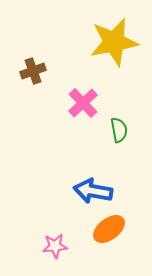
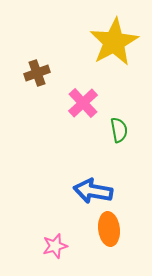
yellow star: rotated 18 degrees counterclockwise
brown cross: moved 4 px right, 2 px down
orange ellipse: rotated 60 degrees counterclockwise
pink star: rotated 10 degrees counterclockwise
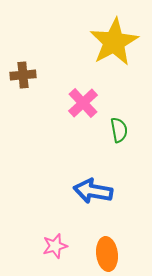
brown cross: moved 14 px left, 2 px down; rotated 15 degrees clockwise
orange ellipse: moved 2 px left, 25 px down
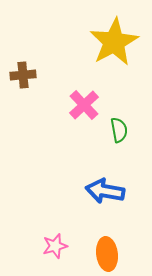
pink cross: moved 1 px right, 2 px down
blue arrow: moved 12 px right
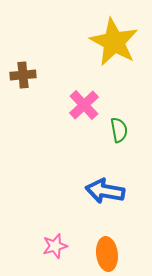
yellow star: rotated 15 degrees counterclockwise
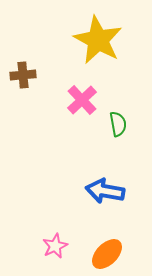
yellow star: moved 16 px left, 2 px up
pink cross: moved 2 px left, 5 px up
green semicircle: moved 1 px left, 6 px up
pink star: rotated 10 degrees counterclockwise
orange ellipse: rotated 52 degrees clockwise
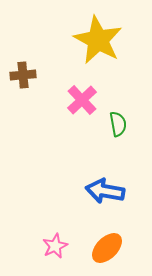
orange ellipse: moved 6 px up
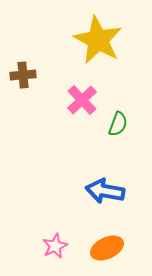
green semicircle: rotated 30 degrees clockwise
orange ellipse: rotated 20 degrees clockwise
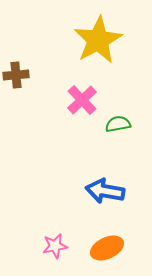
yellow star: rotated 15 degrees clockwise
brown cross: moved 7 px left
green semicircle: rotated 120 degrees counterclockwise
pink star: rotated 15 degrees clockwise
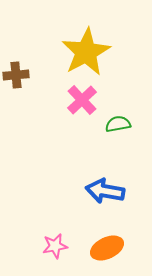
yellow star: moved 12 px left, 12 px down
